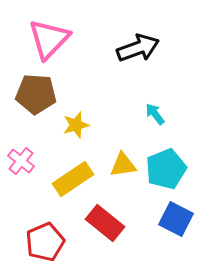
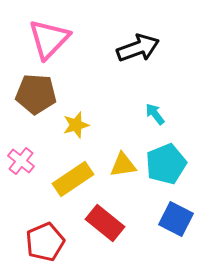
cyan pentagon: moved 5 px up
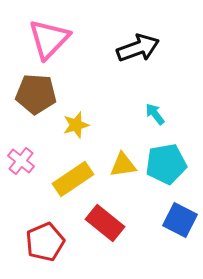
cyan pentagon: rotated 12 degrees clockwise
blue square: moved 4 px right, 1 px down
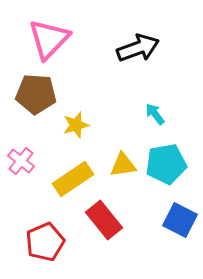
red rectangle: moved 1 px left, 3 px up; rotated 12 degrees clockwise
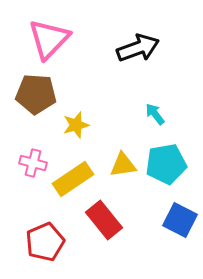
pink cross: moved 12 px right, 2 px down; rotated 24 degrees counterclockwise
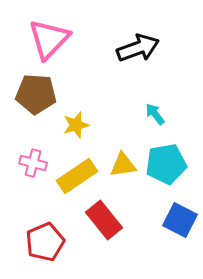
yellow rectangle: moved 4 px right, 3 px up
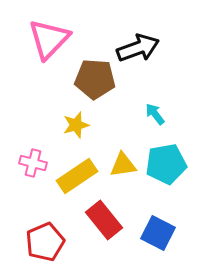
brown pentagon: moved 59 px right, 15 px up
blue square: moved 22 px left, 13 px down
